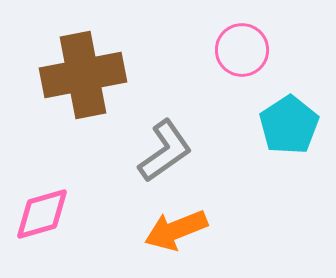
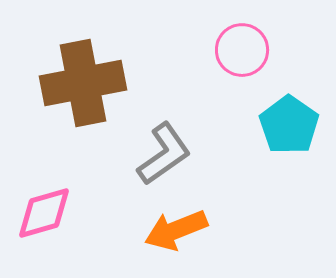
brown cross: moved 8 px down
cyan pentagon: rotated 4 degrees counterclockwise
gray L-shape: moved 1 px left, 3 px down
pink diamond: moved 2 px right, 1 px up
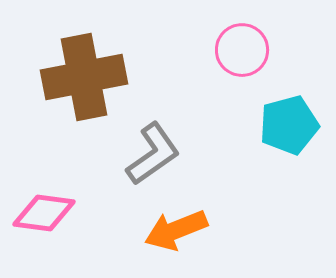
brown cross: moved 1 px right, 6 px up
cyan pentagon: rotated 22 degrees clockwise
gray L-shape: moved 11 px left
pink diamond: rotated 24 degrees clockwise
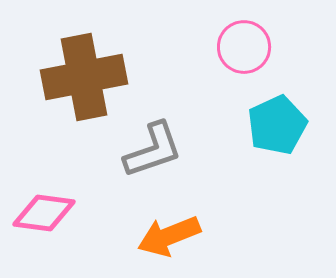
pink circle: moved 2 px right, 3 px up
cyan pentagon: moved 12 px left; rotated 10 degrees counterclockwise
gray L-shape: moved 4 px up; rotated 16 degrees clockwise
orange arrow: moved 7 px left, 6 px down
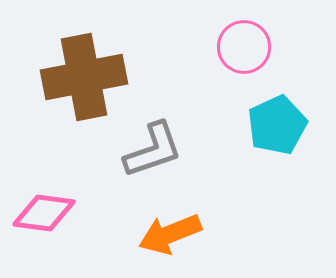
orange arrow: moved 1 px right, 2 px up
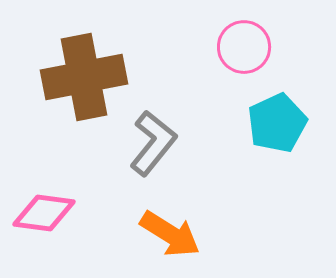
cyan pentagon: moved 2 px up
gray L-shape: moved 7 px up; rotated 32 degrees counterclockwise
orange arrow: rotated 126 degrees counterclockwise
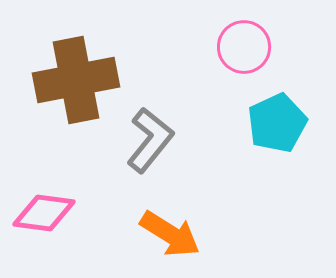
brown cross: moved 8 px left, 3 px down
gray L-shape: moved 3 px left, 3 px up
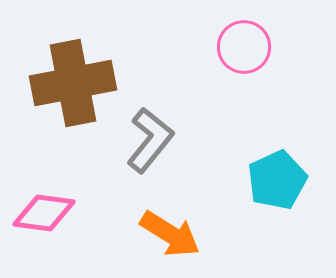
brown cross: moved 3 px left, 3 px down
cyan pentagon: moved 57 px down
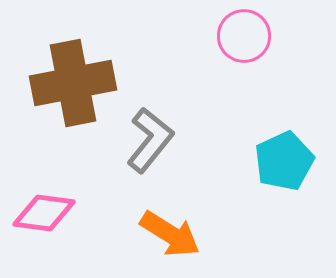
pink circle: moved 11 px up
cyan pentagon: moved 7 px right, 19 px up
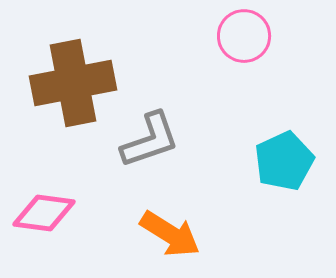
gray L-shape: rotated 32 degrees clockwise
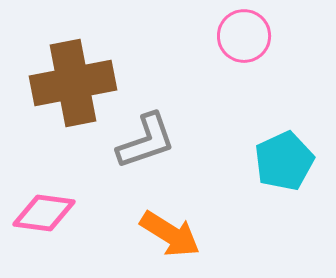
gray L-shape: moved 4 px left, 1 px down
